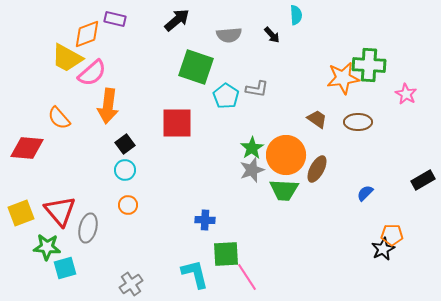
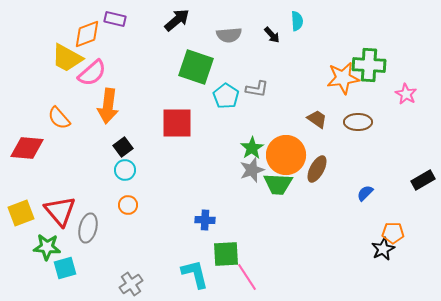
cyan semicircle at (296, 15): moved 1 px right, 6 px down
black square at (125, 144): moved 2 px left, 3 px down
green trapezoid at (284, 190): moved 6 px left, 6 px up
orange pentagon at (392, 235): moved 1 px right, 2 px up
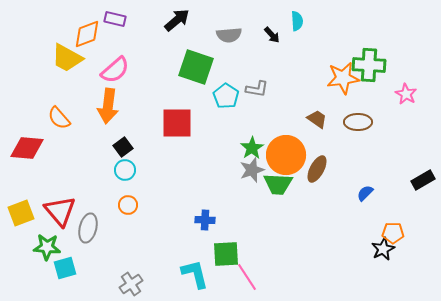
pink semicircle at (92, 73): moved 23 px right, 3 px up
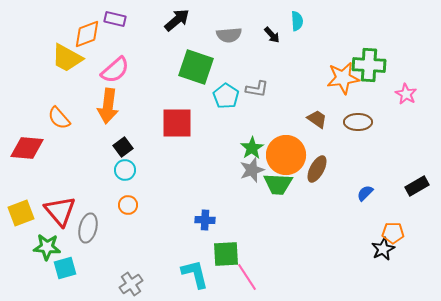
black rectangle at (423, 180): moved 6 px left, 6 px down
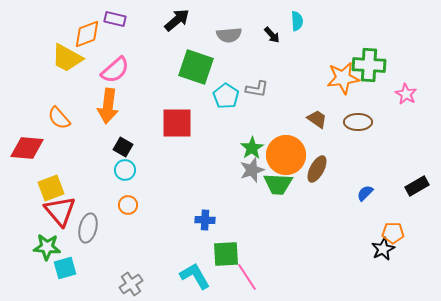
black square at (123, 147): rotated 24 degrees counterclockwise
yellow square at (21, 213): moved 30 px right, 25 px up
cyan L-shape at (195, 274): moved 2 px down; rotated 16 degrees counterclockwise
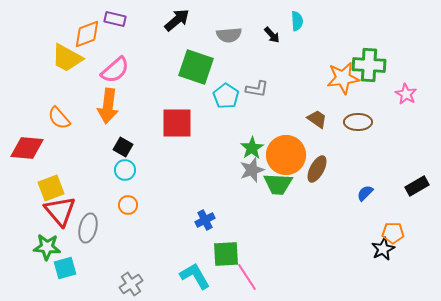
blue cross at (205, 220): rotated 30 degrees counterclockwise
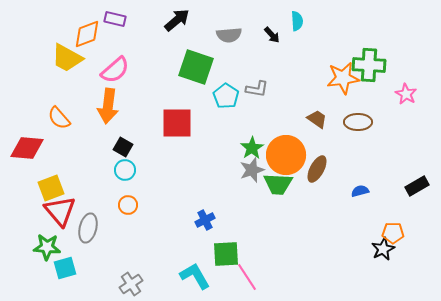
blue semicircle at (365, 193): moved 5 px left, 2 px up; rotated 30 degrees clockwise
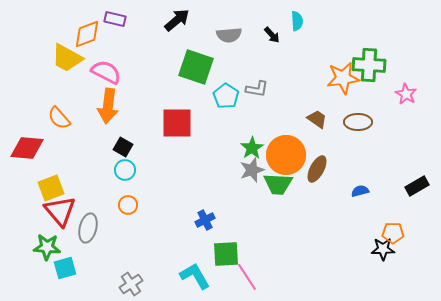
pink semicircle at (115, 70): moved 9 px left, 2 px down; rotated 112 degrees counterclockwise
black star at (383, 249): rotated 25 degrees clockwise
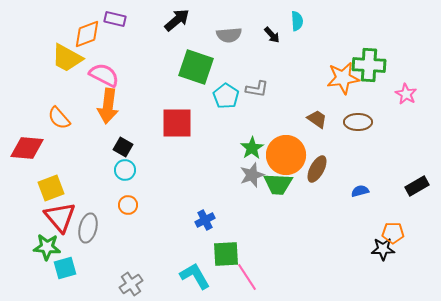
pink semicircle at (106, 72): moved 2 px left, 3 px down
gray star at (252, 170): moved 5 px down
red triangle at (60, 211): moved 6 px down
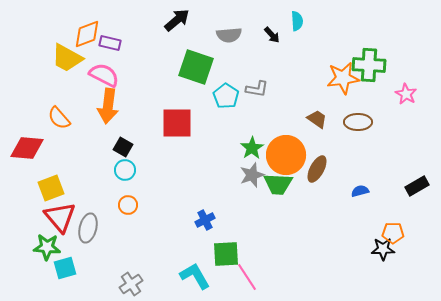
purple rectangle at (115, 19): moved 5 px left, 24 px down
